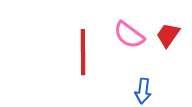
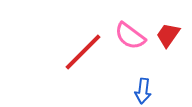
pink semicircle: moved 1 px right, 1 px down
red line: rotated 45 degrees clockwise
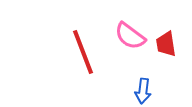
red trapezoid: moved 2 px left, 9 px down; rotated 44 degrees counterclockwise
red line: rotated 66 degrees counterclockwise
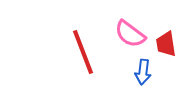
pink semicircle: moved 2 px up
blue arrow: moved 19 px up
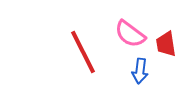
red line: rotated 6 degrees counterclockwise
blue arrow: moved 3 px left, 1 px up
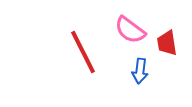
pink semicircle: moved 4 px up
red trapezoid: moved 1 px right, 1 px up
